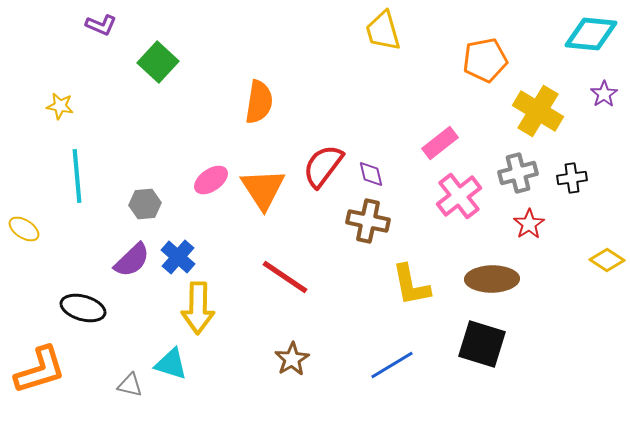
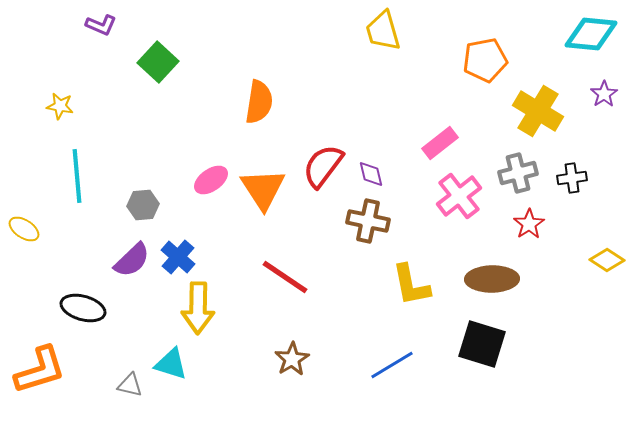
gray hexagon: moved 2 px left, 1 px down
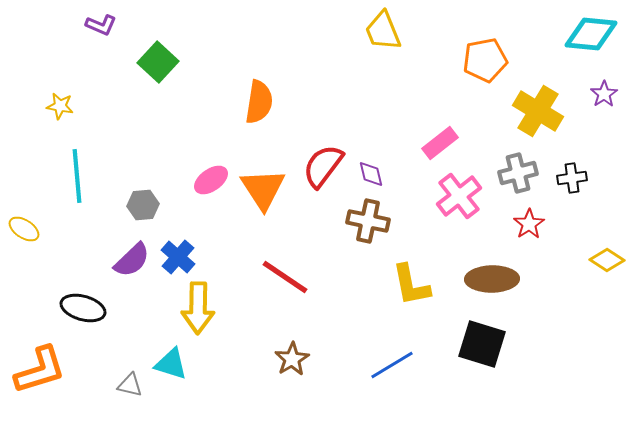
yellow trapezoid: rotated 6 degrees counterclockwise
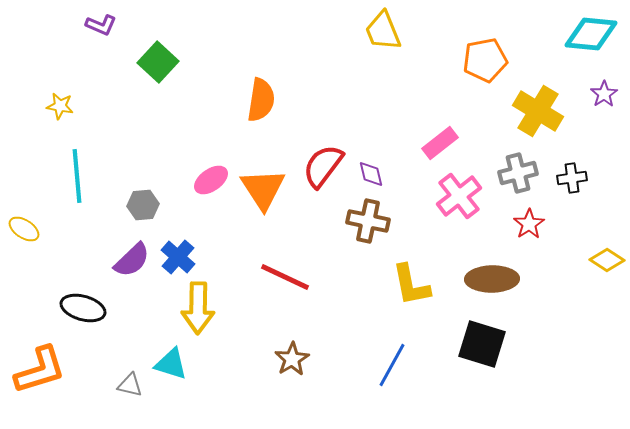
orange semicircle: moved 2 px right, 2 px up
red line: rotated 9 degrees counterclockwise
blue line: rotated 30 degrees counterclockwise
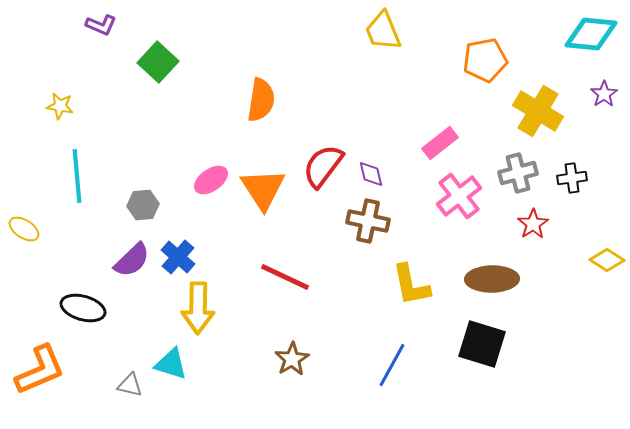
red star: moved 4 px right
orange L-shape: rotated 6 degrees counterclockwise
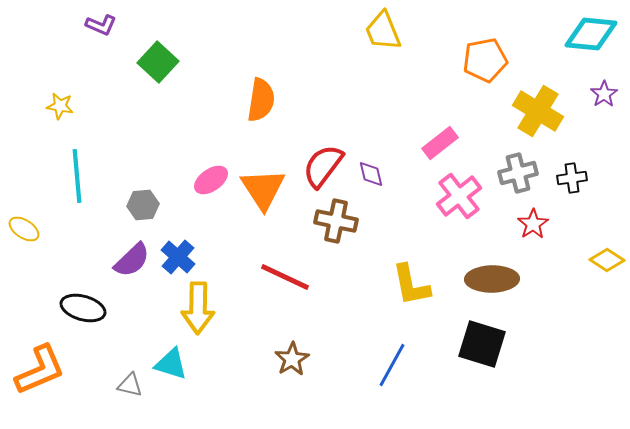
brown cross: moved 32 px left
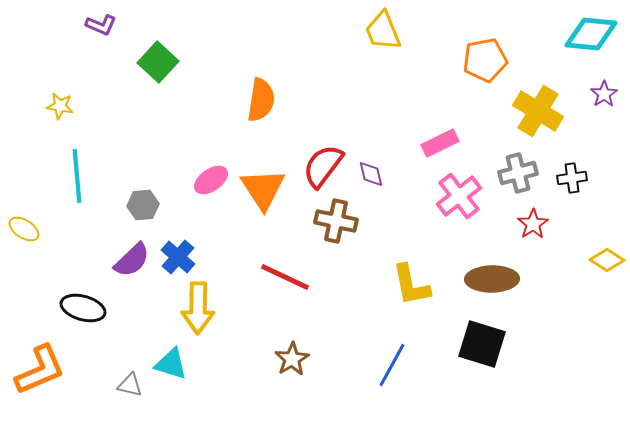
pink rectangle: rotated 12 degrees clockwise
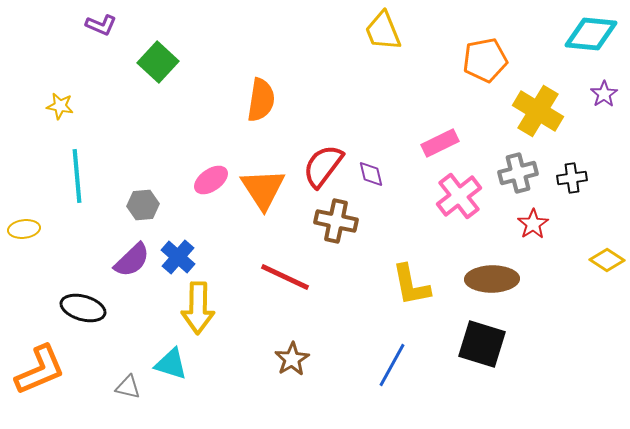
yellow ellipse: rotated 40 degrees counterclockwise
gray triangle: moved 2 px left, 2 px down
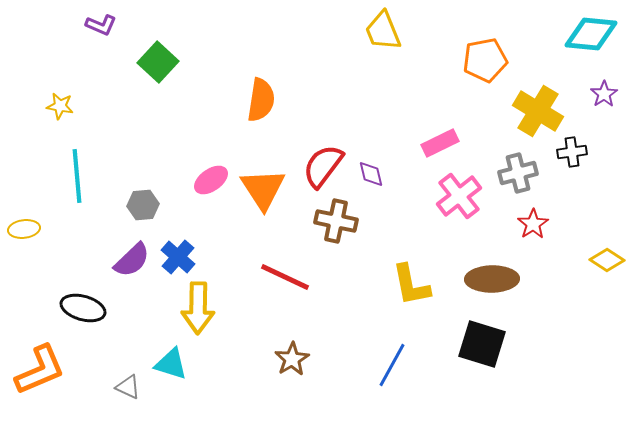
black cross: moved 26 px up
gray triangle: rotated 12 degrees clockwise
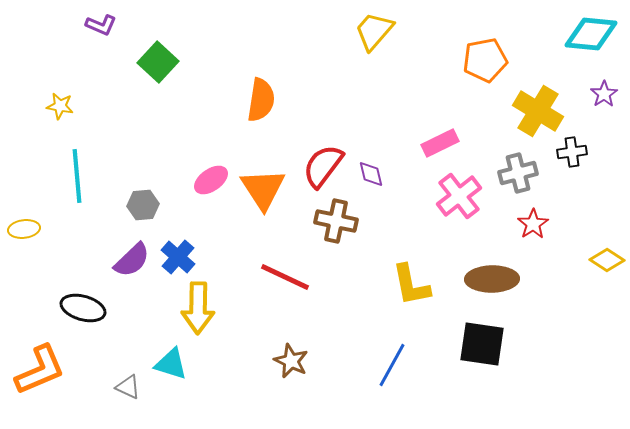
yellow trapezoid: moved 9 px left; rotated 63 degrees clockwise
black square: rotated 9 degrees counterclockwise
brown star: moved 1 px left, 2 px down; rotated 16 degrees counterclockwise
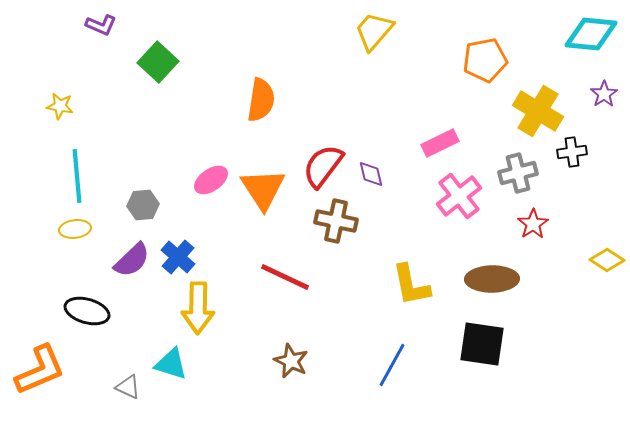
yellow ellipse: moved 51 px right
black ellipse: moved 4 px right, 3 px down
